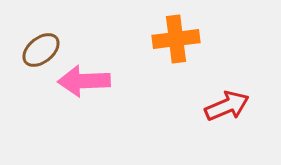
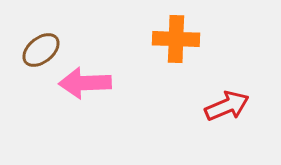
orange cross: rotated 9 degrees clockwise
pink arrow: moved 1 px right, 2 px down
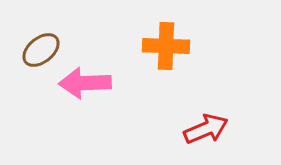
orange cross: moved 10 px left, 7 px down
red arrow: moved 21 px left, 23 px down
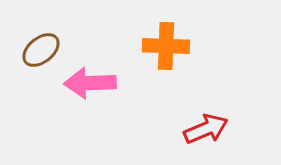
pink arrow: moved 5 px right
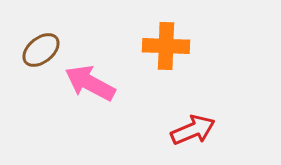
pink arrow: rotated 30 degrees clockwise
red arrow: moved 13 px left, 1 px down
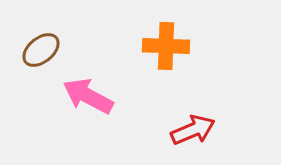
pink arrow: moved 2 px left, 13 px down
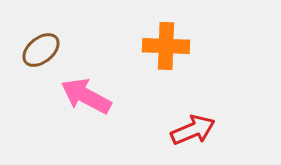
pink arrow: moved 2 px left
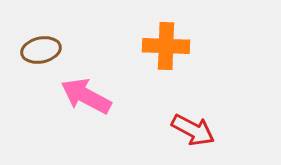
brown ellipse: rotated 27 degrees clockwise
red arrow: rotated 51 degrees clockwise
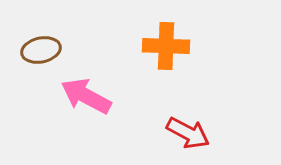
red arrow: moved 5 px left, 3 px down
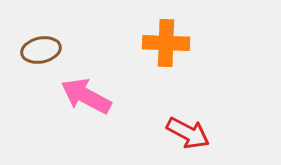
orange cross: moved 3 px up
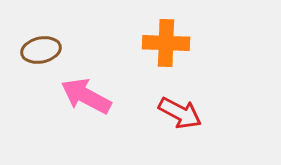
red arrow: moved 8 px left, 20 px up
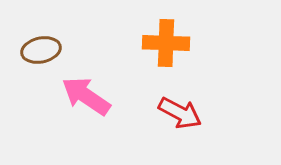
pink arrow: rotated 6 degrees clockwise
